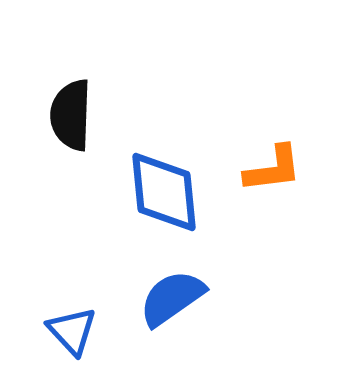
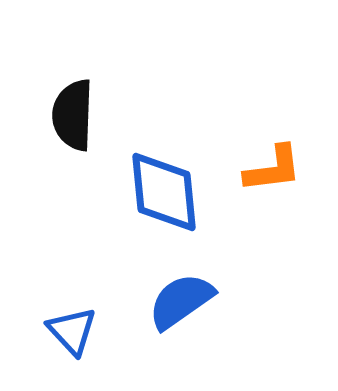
black semicircle: moved 2 px right
blue semicircle: moved 9 px right, 3 px down
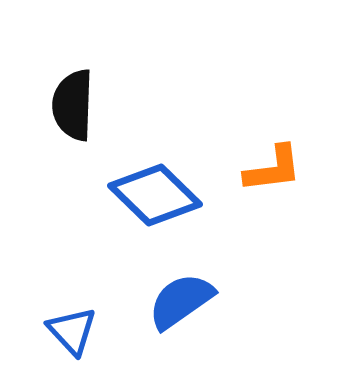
black semicircle: moved 10 px up
blue diamond: moved 9 px left, 3 px down; rotated 40 degrees counterclockwise
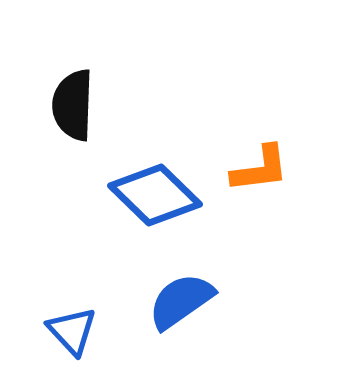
orange L-shape: moved 13 px left
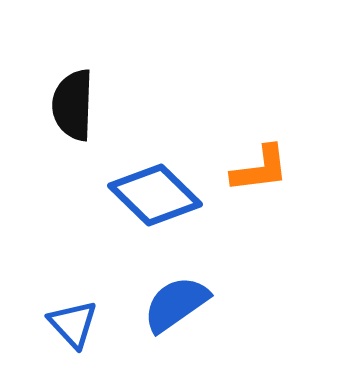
blue semicircle: moved 5 px left, 3 px down
blue triangle: moved 1 px right, 7 px up
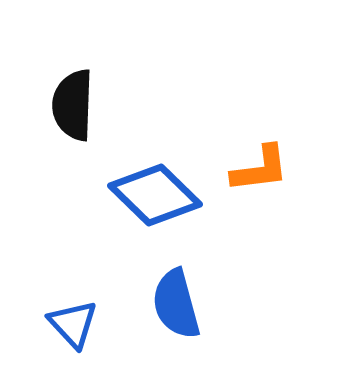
blue semicircle: rotated 70 degrees counterclockwise
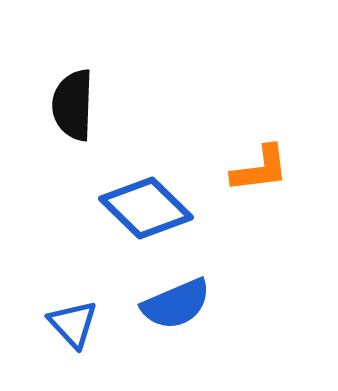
blue diamond: moved 9 px left, 13 px down
blue semicircle: rotated 98 degrees counterclockwise
